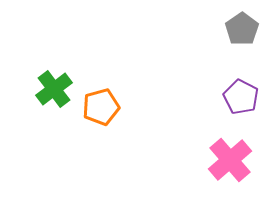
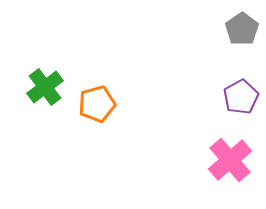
green cross: moved 9 px left, 2 px up
purple pentagon: rotated 16 degrees clockwise
orange pentagon: moved 4 px left, 3 px up
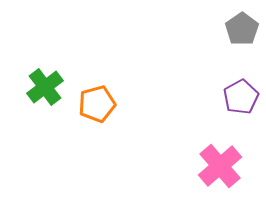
pink cross: moved 10 px left, 6 px down
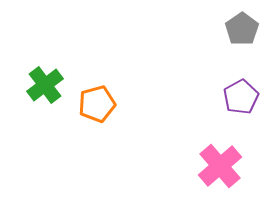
green cross: moved 2 px up
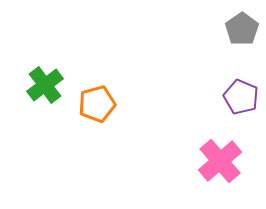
purple pentagon: rotated 20 degrees counterclockwise
pink cross: moved 5 px up
